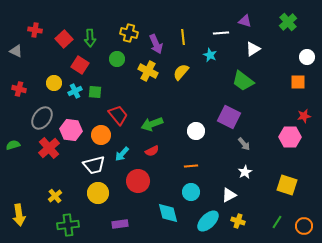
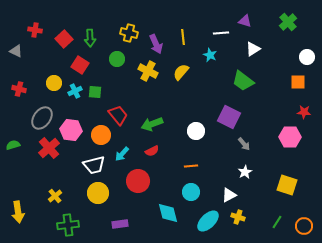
red star at (304, 116): moved 4 px up; rotated 16 degrees clockwise
yellow arrow at (19, 215): moved 1 px left, 3 px up
yellow cross at (238, 221): moved 4 px up
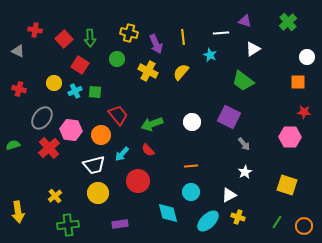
gray triangle at (16, 51): moved 2 px right
white circle at (196, 131): moved 4 px left, 9 px up
red semicircle at (152, 151): moved 4 px left, 1 px up; rotated 72 degrees clockwise
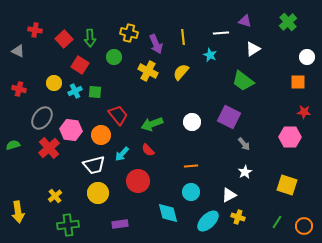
green circle at (117, 59): moved 3 px left, 2 px up
